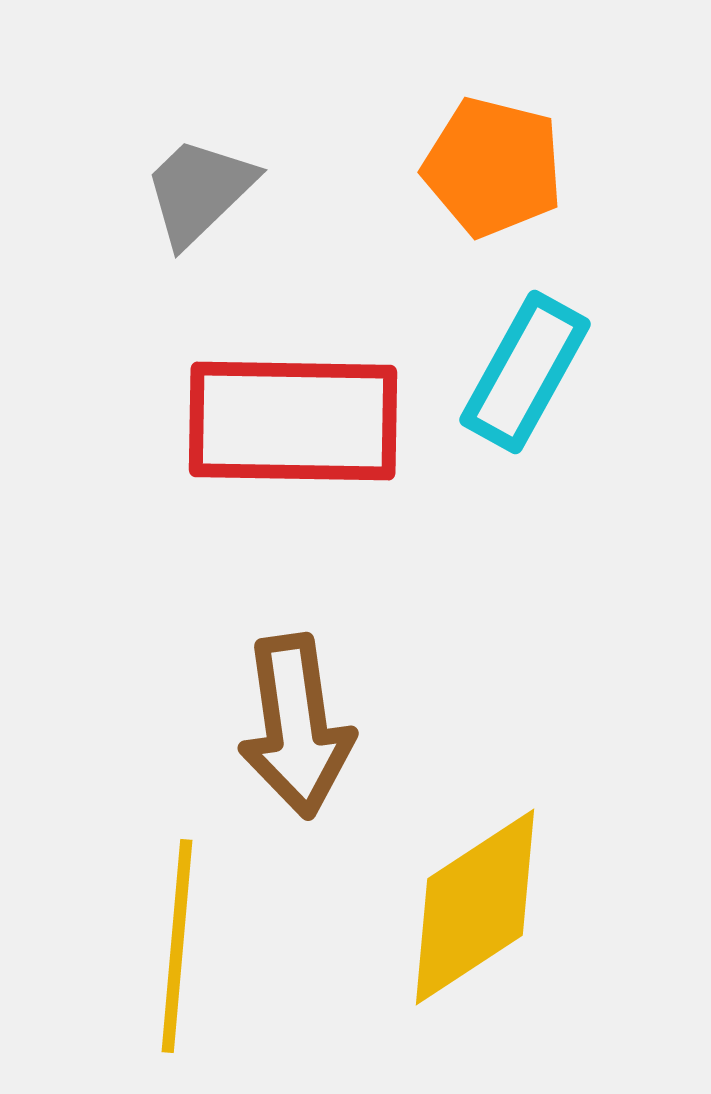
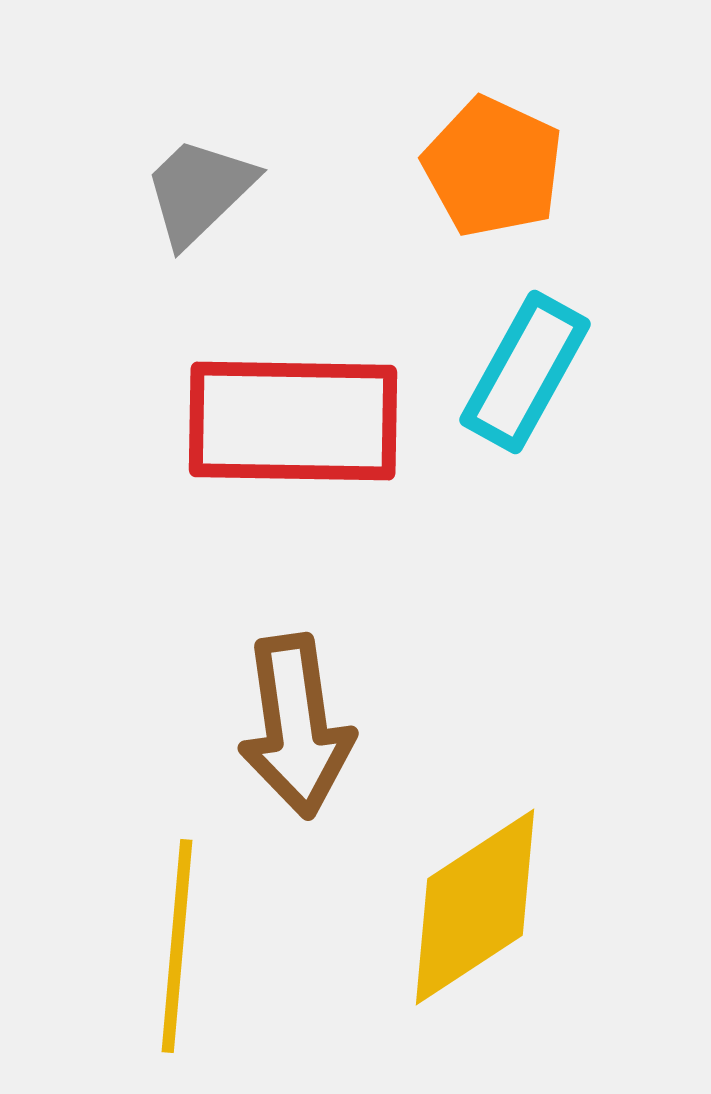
orange pentagon: rotated 11 degrees clockwise
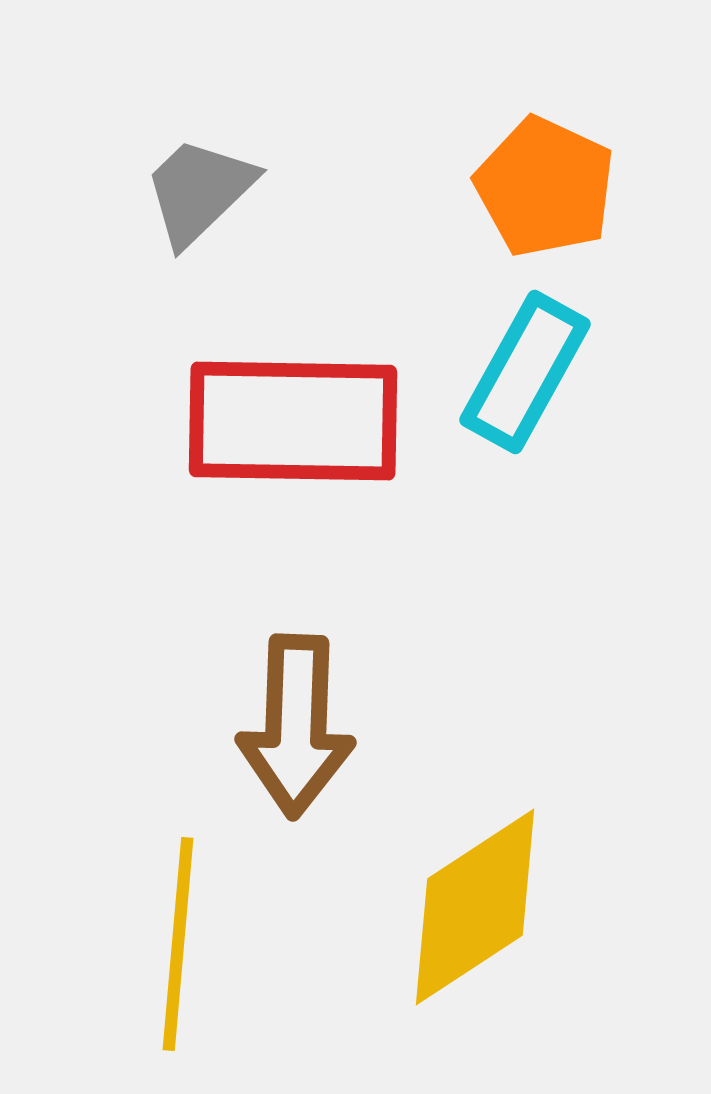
orange pentagon: moved 52 px right, 20 px down
brown arrow: rotated 10 degrees clockwise
yellow line: moved 1 px right, 2 px up
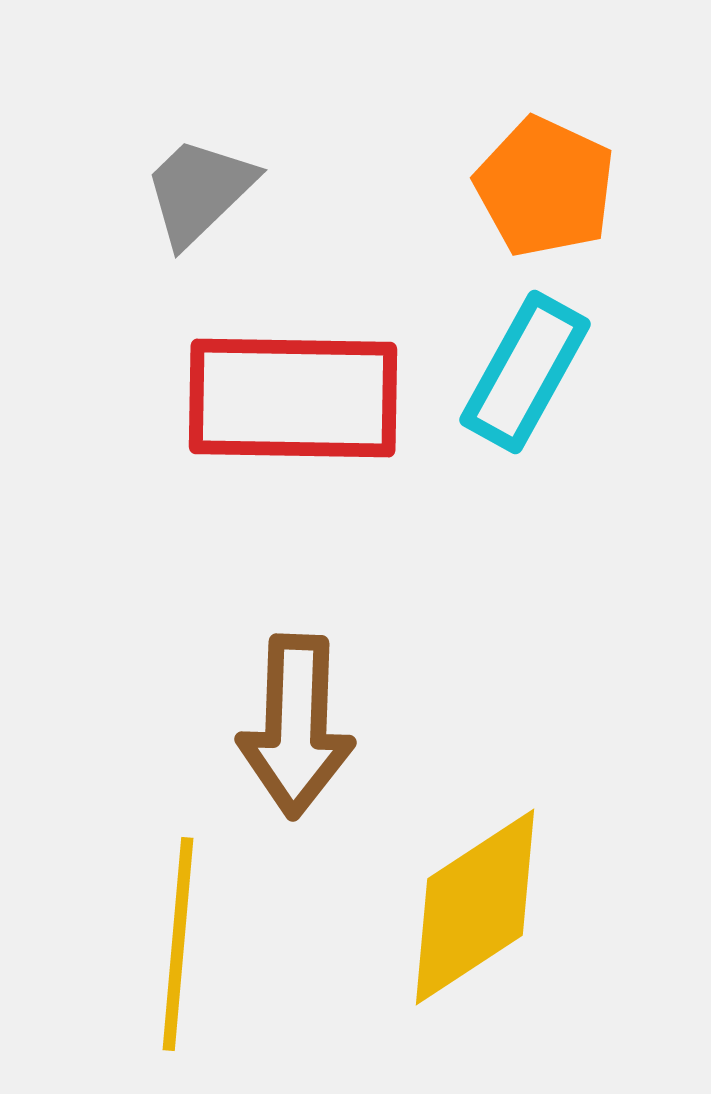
red rectangle: moved 23 px up
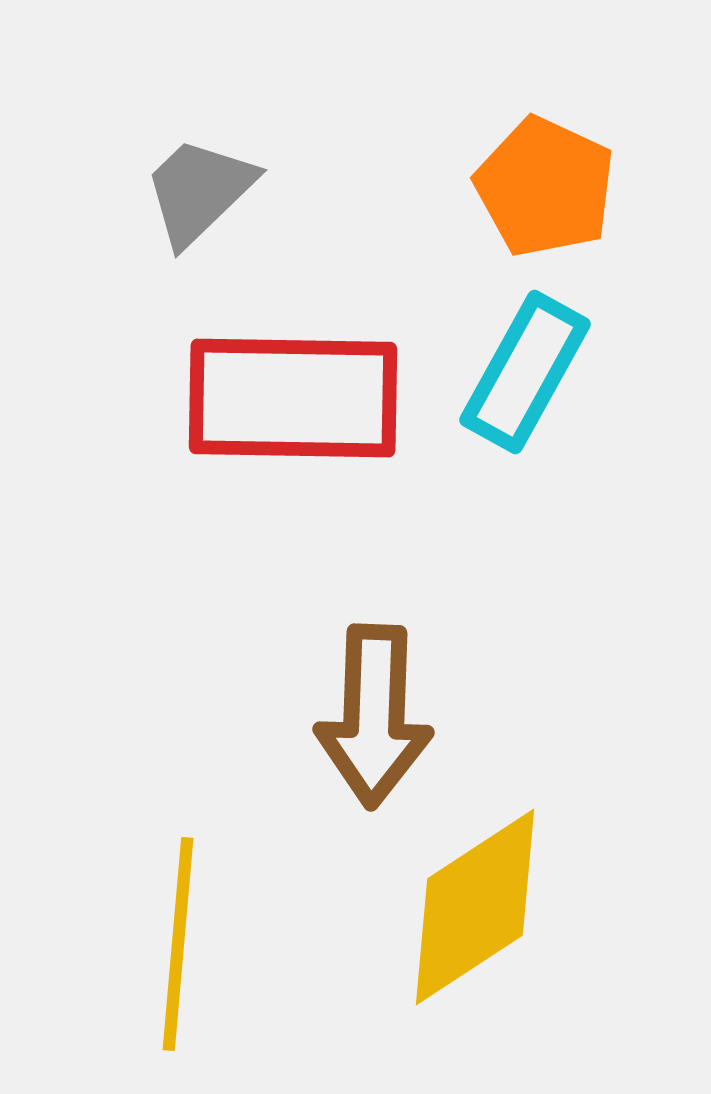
brown arrow: moved 78 px right, 10 px up
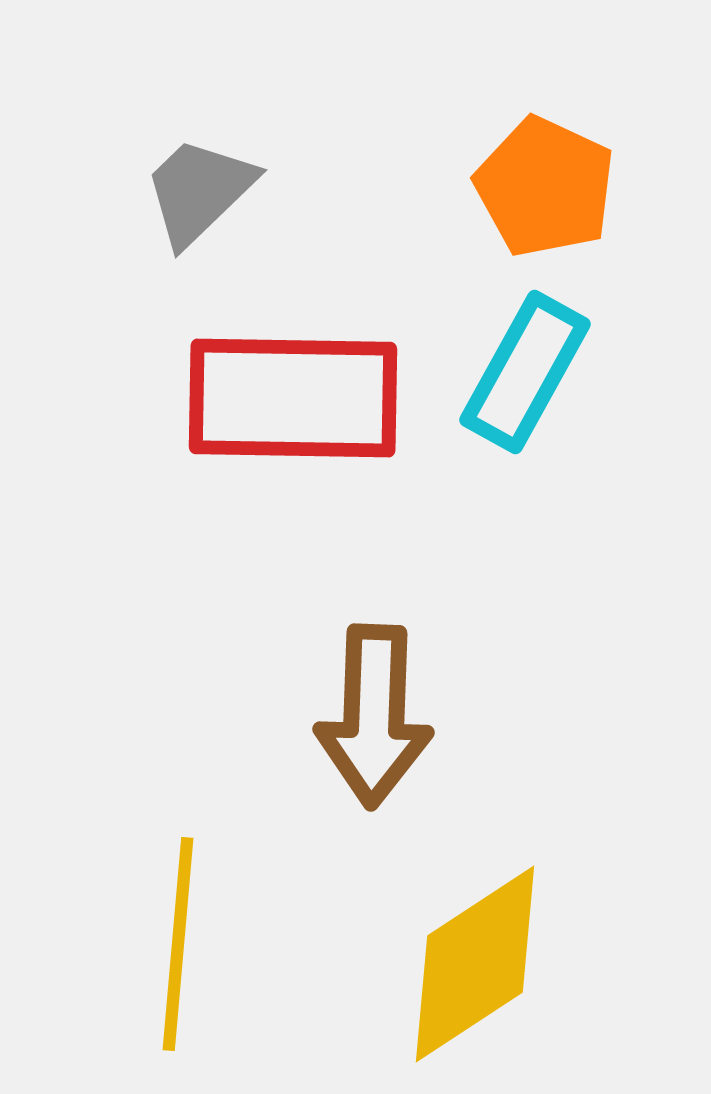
yellow diamond: moved 57 px down
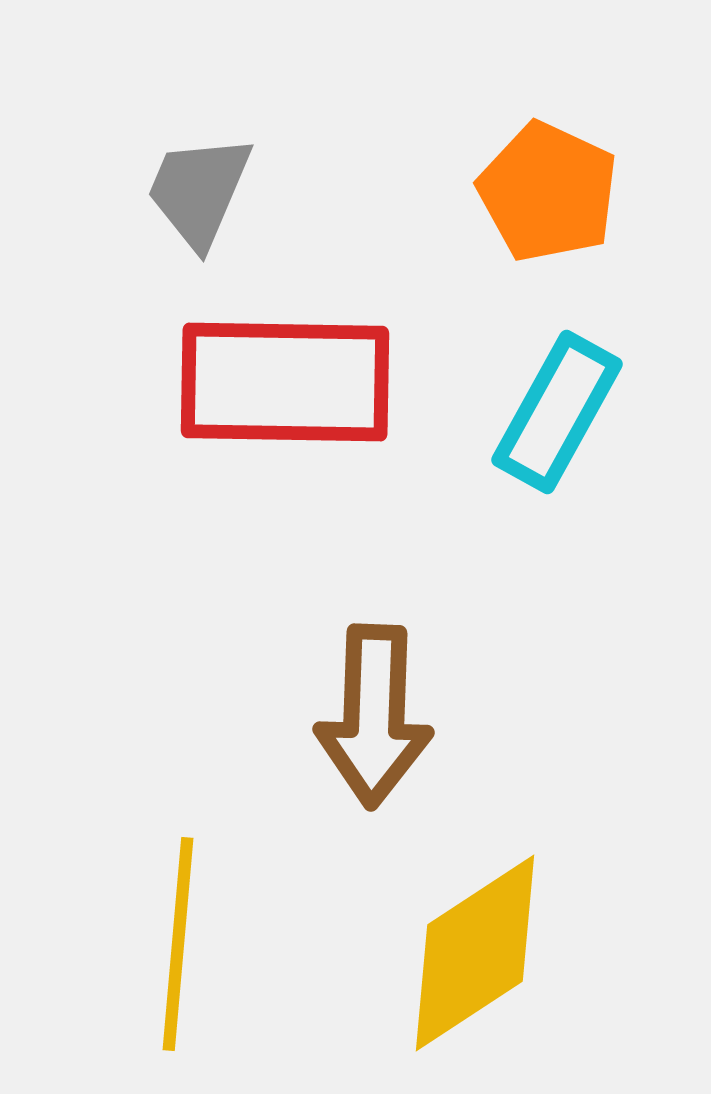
orange pentagon: moved 3 px right, 5 px down
gray trapezoid: rotated 23 degrees counterclockwise
cyan rectangle: moved 32 px right, 40 px down
red rectangle: moved 8 px left, 16 px up
yellow diamond: moved 11 px up
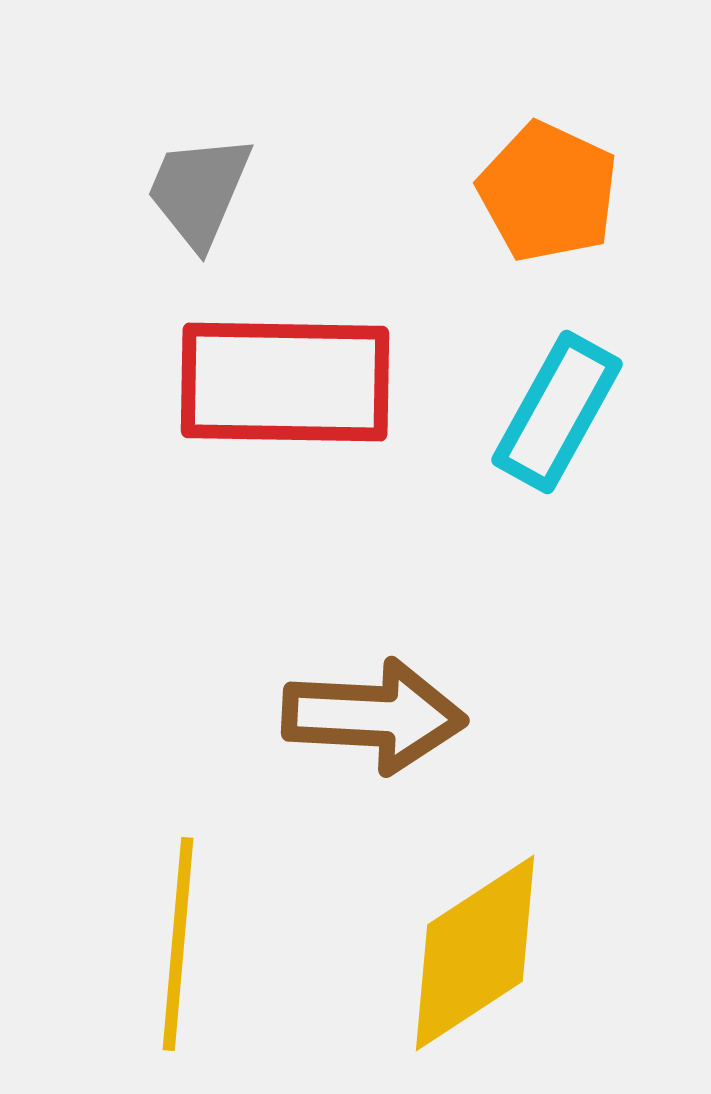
brown arrow: rotated 89 degrees counterclockwise
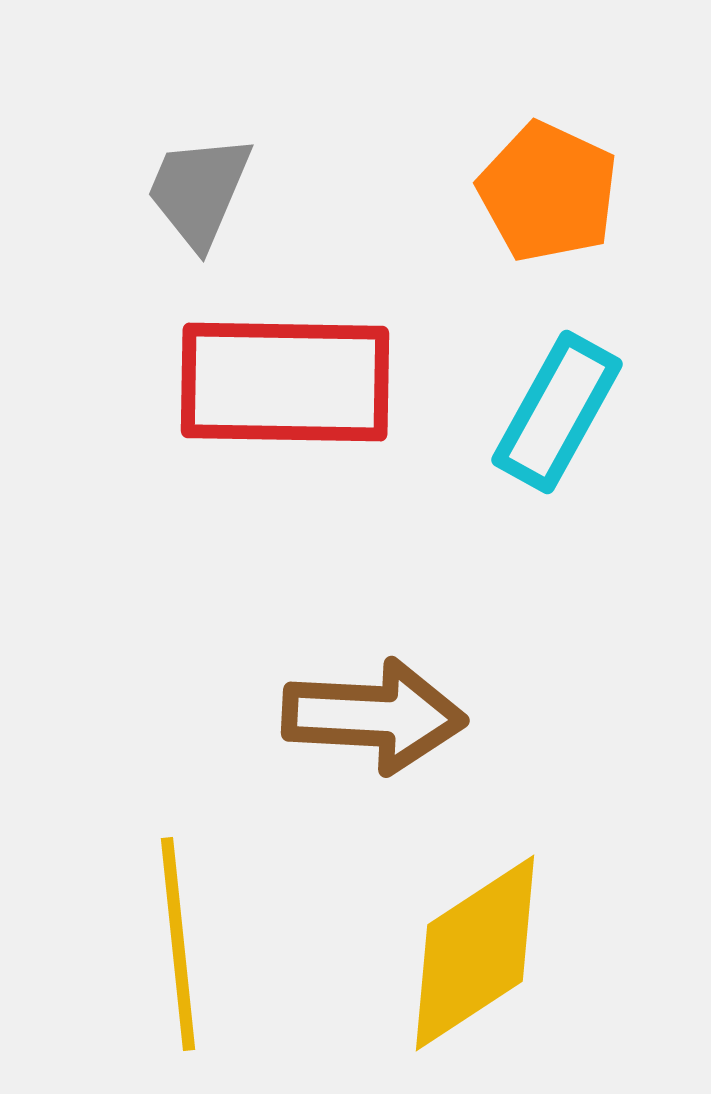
yellow line: rotated 11 degrees counterclockwise
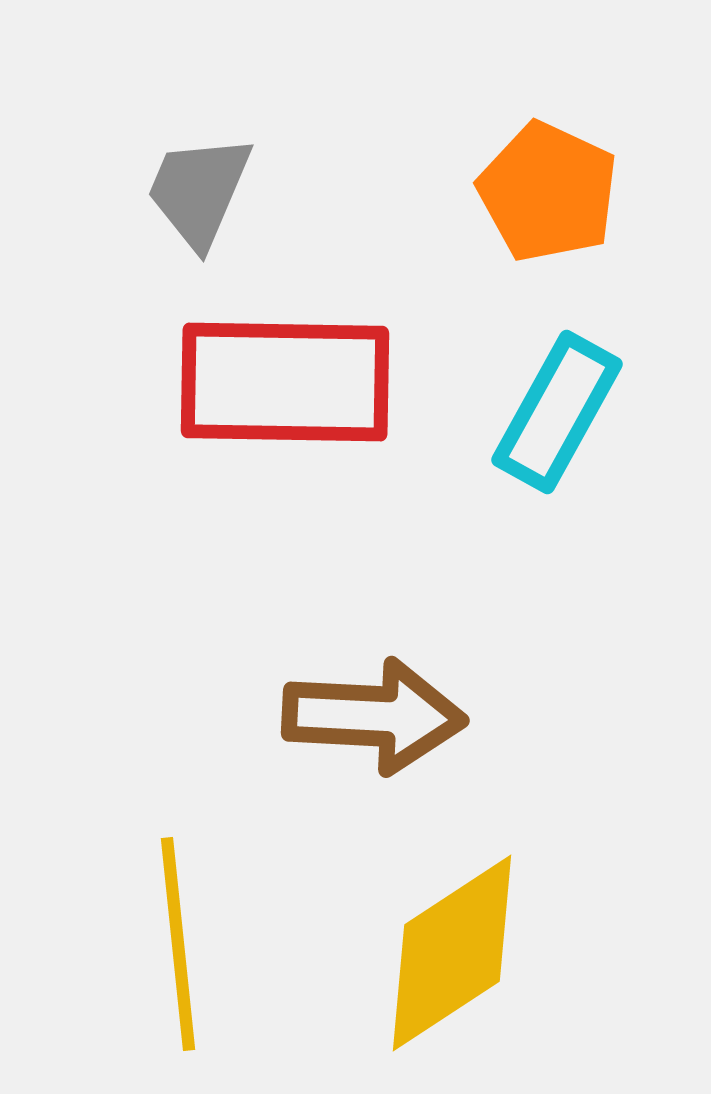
yellow diamond: moved 23 px left
